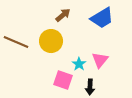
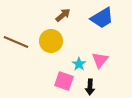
pink square: moved 1 px right, 1 px down
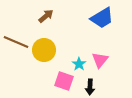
brown arrow: moved 17 px left, 1 px down
yellow circle: moved 7 px left, 9 px down
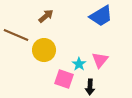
blue trapezoid: moved 1 px left, 2 px up
brown line: moved 7 px up
pink square: moved 2 px up
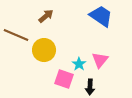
blue trapezoid: rotated 115 degrees counterclockwise
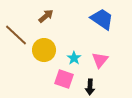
blue trapezoid: moved 1 px right, 3 px down
brown line: rotated 20 degrees clockwise
cyan star: moved 5 px left, 6 px up
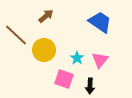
blue trapezoid: moved 2 px left, 3 px down
cyan star: moved 3 px right
black arrow: moved 1 px up
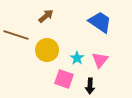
brown line: rotated 25 degrees counterclockwise
yellow circle: moved 3 px right
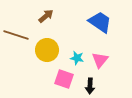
cyan star: rotated 24 degrees counterclockwise
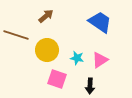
pink triangle: rotated 18 degrees clockwise
pink square: moved 7 px left
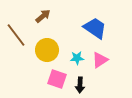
brown arrow: moved 3 px left
blue trapezoid: moved 5 px left, 6 px down
brown line: rotated 35 degrees clockwise
cyan star: rotated 16 degrees counterclockwise
black arrow: moved 10 px left, 1 px up
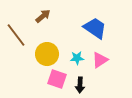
yellow circle: moved 4 px down
